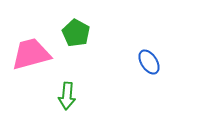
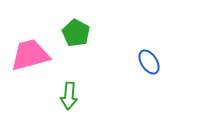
pink trapezoid: moved 1 px left, 1 px down
green arrow: moved 2 px right
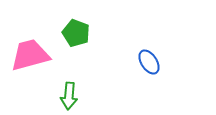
green pentagon: rotated 8 degrees counterclockwise
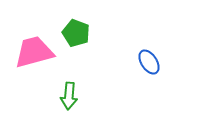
pink trapezoid: moved 4 px right, 3 px up
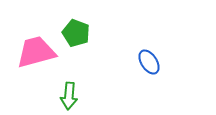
pink trapezoid: moved 2 px right
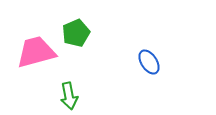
green pentagon: rotated 28 degrees clockwise
green arrow: rotated 16 degrees counterclockwise
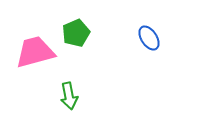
pink trapezoid: moved 1 px left
blue ellipse: moved 24 px up
